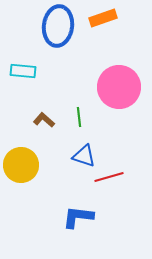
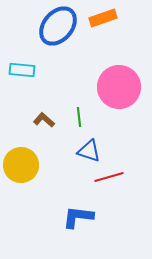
blue ellipse: rotated 33 degrees clockwise
cyan rectangle: moved 1 px left, 1 px up
blue triangle: moved 5 px right, 5 px up
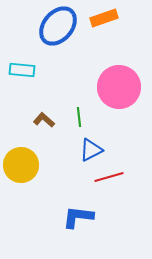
orange rectangle: moved 1 px right
blue triangle: moved 2 px right, 1 px up; rotated 45 degrees counterclockwise
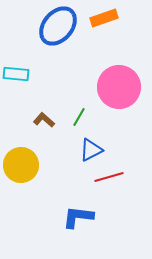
cyan rectangle: moved 6 px left, 4 px down
green line: rotated 36 degrees clockwise
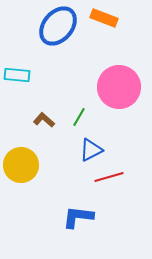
orange rectangle: rotated 40 degrees clockwise
cyan rectangle: moved 1 px right, 1 px down
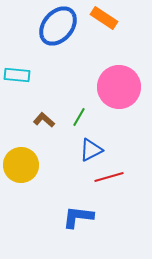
orange rectangle: rotated 12 degrees clockwise
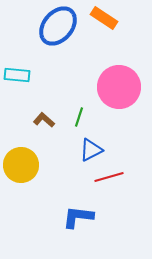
green line: rotated 12 degrees counterclockwise
